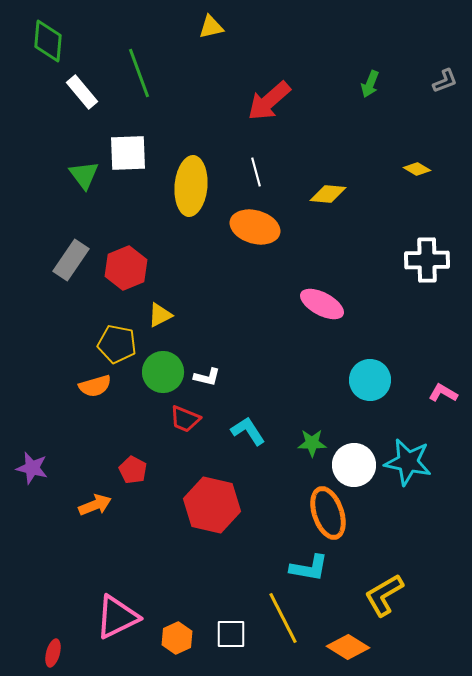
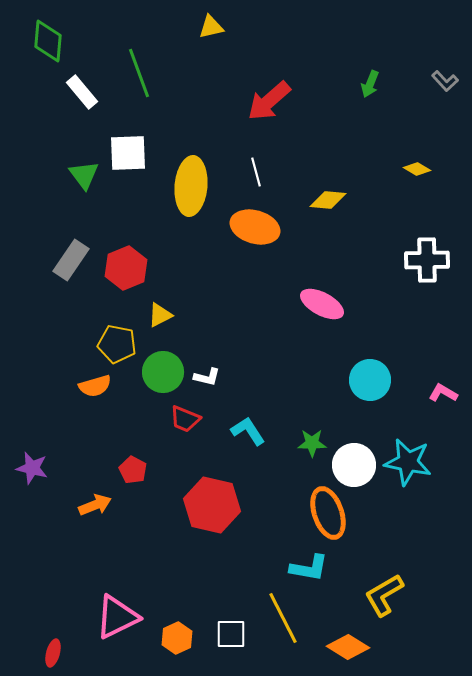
gray L-shape at (445, 81): rotated 68 degrees clockwise
yellow diamond at (328, 194): moved 6 px down
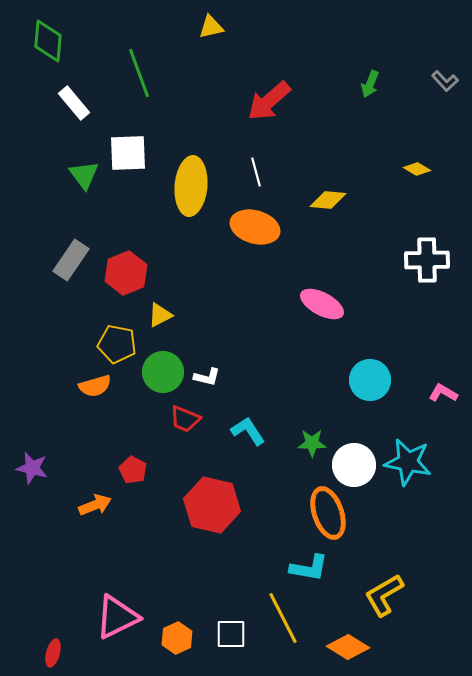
white rectangle at (82, 92): moved 8 px left, 11 px down
red hexagon at (126, 268): moved 5 px down
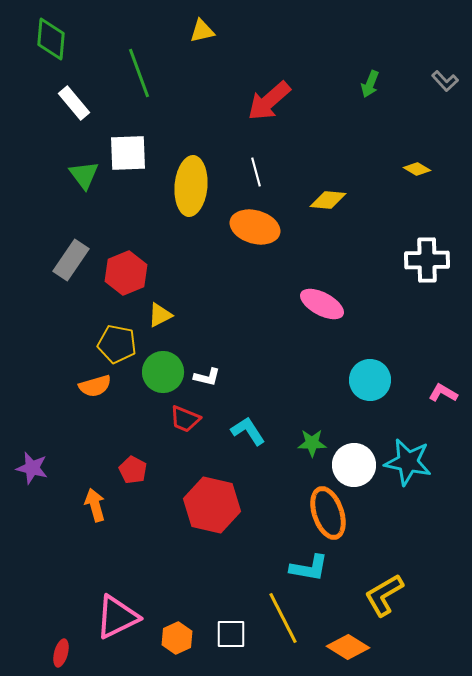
yellow triangle at (211, 27): moved 9 px left, 4 px down
green diamond at (48, 41): moved 3 px right, 2 px up
orange arrow at (95, 505): rotated 84 degrees counterclockwise
red ellipse at (53, 653): moved 8 px right
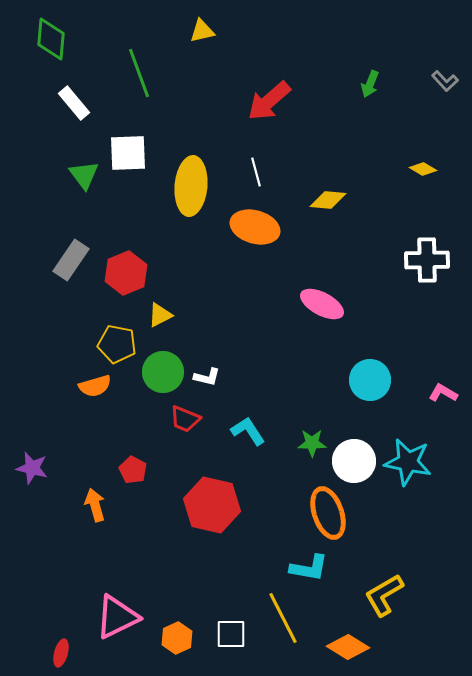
yellow diamond at (417, 169): moved 6 px right
white circle at (354, 465): moved 4 px up
